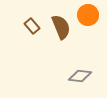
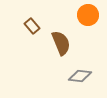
brown semicircle: moved 16 px down
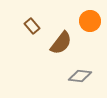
orange circle: moved 2 px right, 6 px down
brown semicircle: rotated 60 degrees clockwise
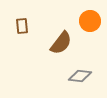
brown rectangle: moved 10 px left; rotated 35 degrees clockwise
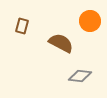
brown rectangle: rotated 21 degrees clockwise
brown semicircle: rotated 100 degrees counterclockwise
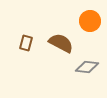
brown rectangle: moved 4 px right, 17 px down
gray diamond: moved 7 px right, 9 px up
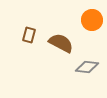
orange circle: moved 2 px right, 1 px up
brown rectangle: moved 3 px right, 8 px up
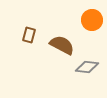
brown semicircle: moved 1 px right, 2 px down
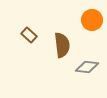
brown rectangle: rotated 63 degrees counterclockwise
brown semicircle: rotated 55 degrees clockwise
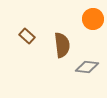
orange circle: moved 1 px right, 1 px up
brown rectangle: moved 2 px left, 1 px down
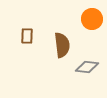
orange circle: moved 1 px left
brown rectangle: rotated 49 degrees clockwise
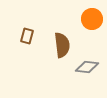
brown rectangle: rotated 14 degrees clockwise
